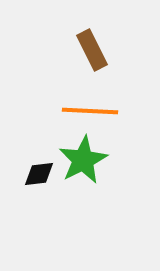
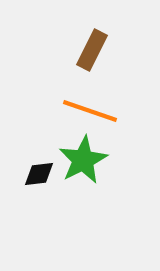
brown rectangle: rotated 54 degrees clockwise
orange line: rotated 16 degrees clockwise
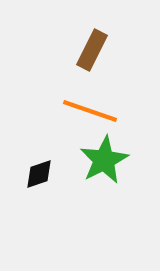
green star: moved 21 px right
black diamond: rotated 12 degrees counterclockwise
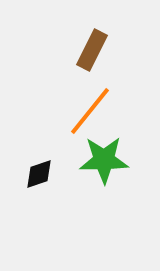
orange line: rotated 70 degrees counterclockwise
green star: rotated 27 degrees clockwise
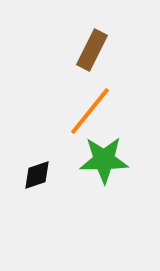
black diamond: moved 2 px left, 1 px down
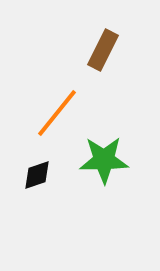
brown rectangle: moved 11 px right
orange line: moved 33 px left, 2 px down
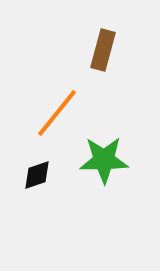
brown rectangle: rotated 12 degrees counterclockwise
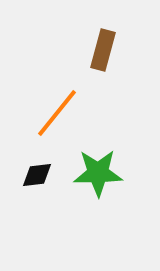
green star: moved 6 px left, 13 px down
black diamond: rotated 12 degrees clockwise
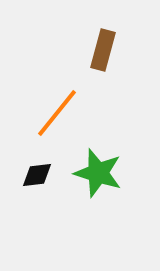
green star: rotated 18 degrees clockwise
